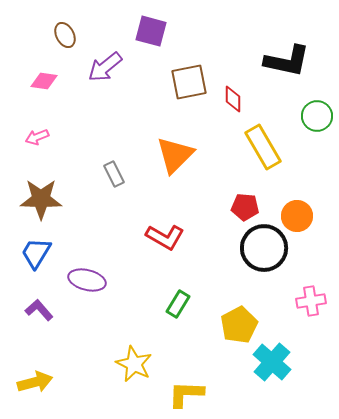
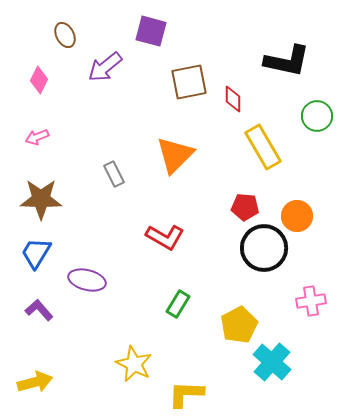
pink diamond: moved 5 px left, 1 px up; rotated 72 degrees counterclockwise
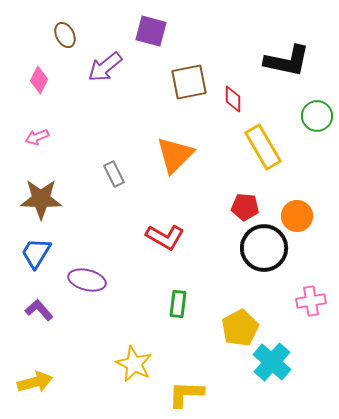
green rectangle: rotated 24 degrees counterclockwise
yellow pentagon: moved 1 px right, 3 px down
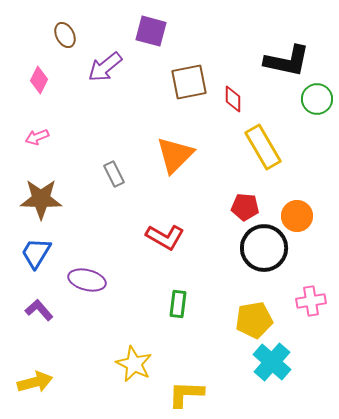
green circle: moved 17 px up
yellow pentagon: moved 14 px right, 8 px up; rotated 18 degrees clockwise
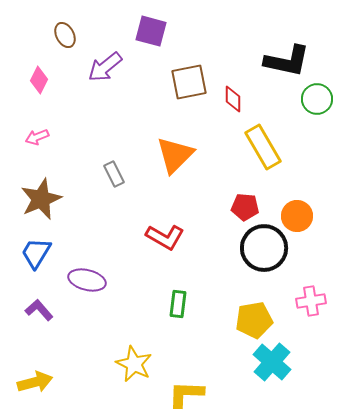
brown star: rotated 24 degrees counterclockwise
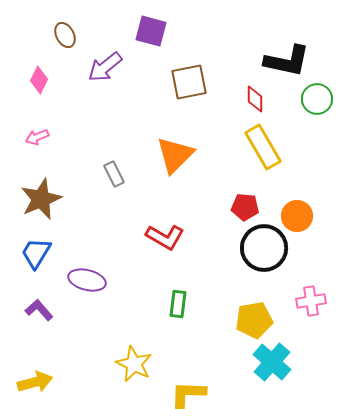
red diamond: moved 22 px right
yellow L-shape: moved 2 px right
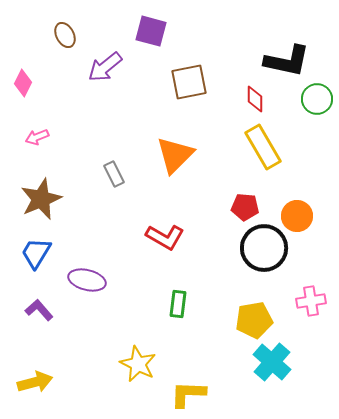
pink diamond: moved 16 px left, 3 px down
yellow star: moved 4 px right
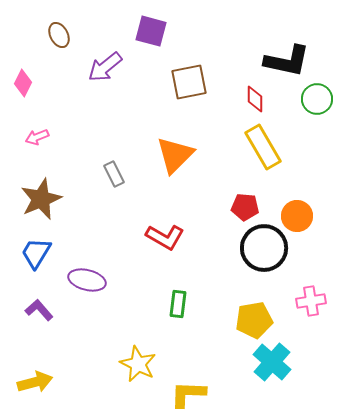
brown ellipse: moved 6 px left
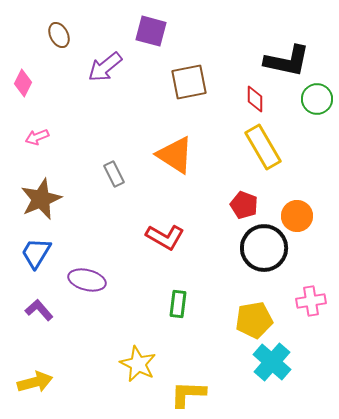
orange triangle: rotated 42 degrees counterclockwise
red pentagon: moved 1 px left, 2 px up; rotated 16 degrees clockwise
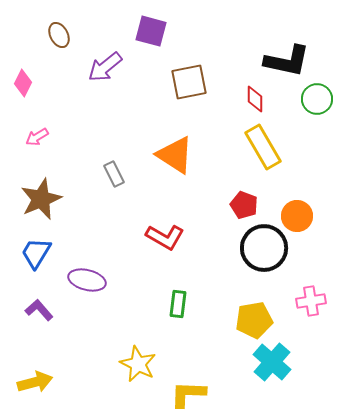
pink arrow: rotated 10 degrees counterclockwise
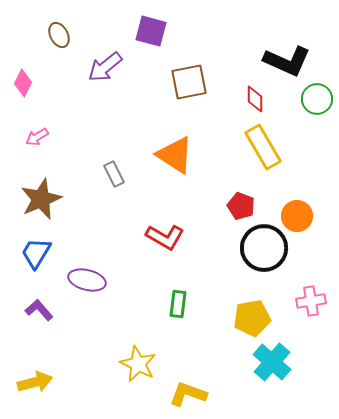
black L-shape: rotated 12 degrees clockwise
red pentagon: moved 3 px left, 1 px down
yellow pentagon: moved 2 px left, 2 px up
yellow L-shape: rotated 18 degrees clockwise
